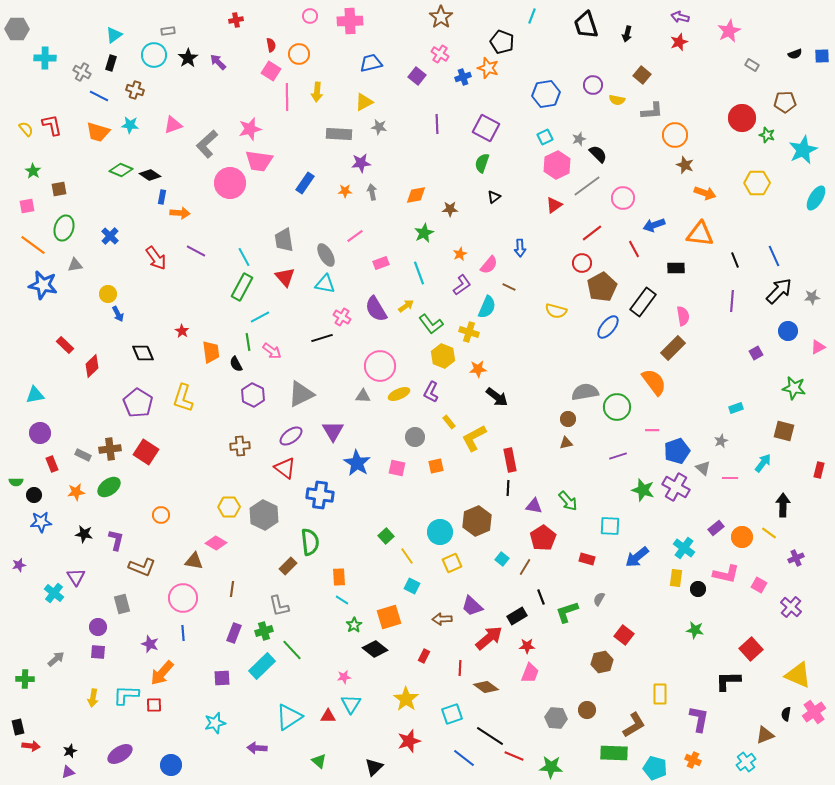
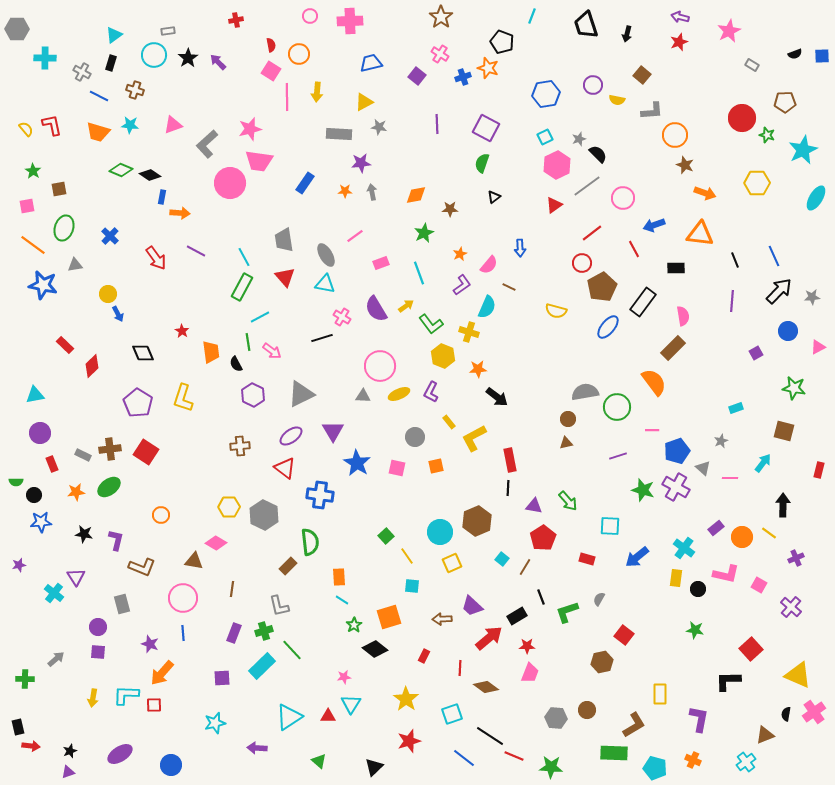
cyan square at (412, 586): rotated 21 degrees counterclockwise
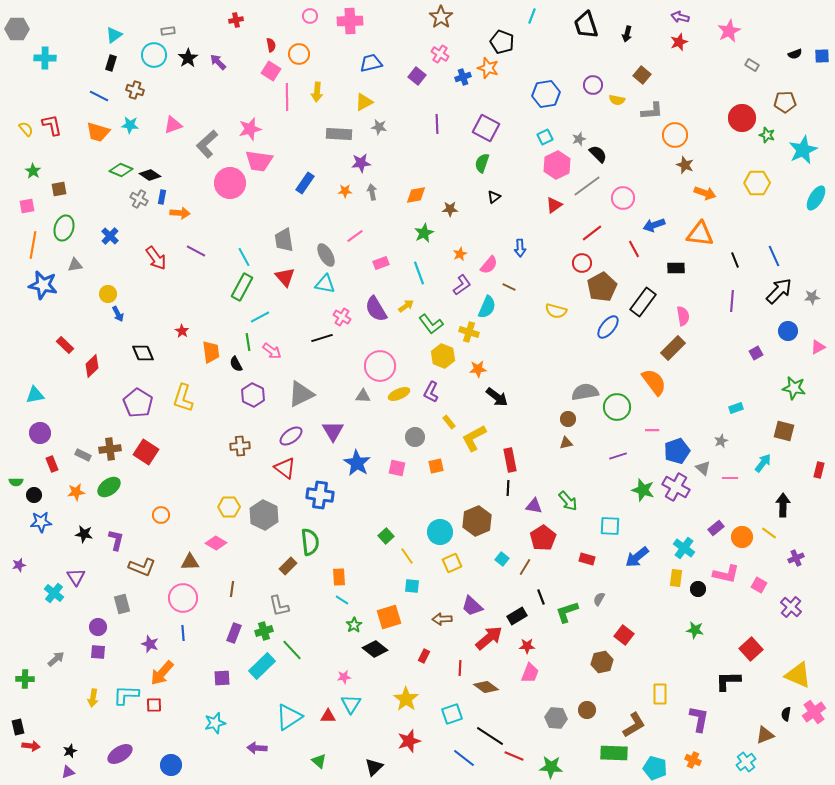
gray cross at (82, 72): moved 57 px right, 127 px down
orange line at (33, 245): rotated 64 degrees clockwise
brown triangle at (194, 561): moved 4 px left, 1 px down; rotated 12 degrees counterclockwise
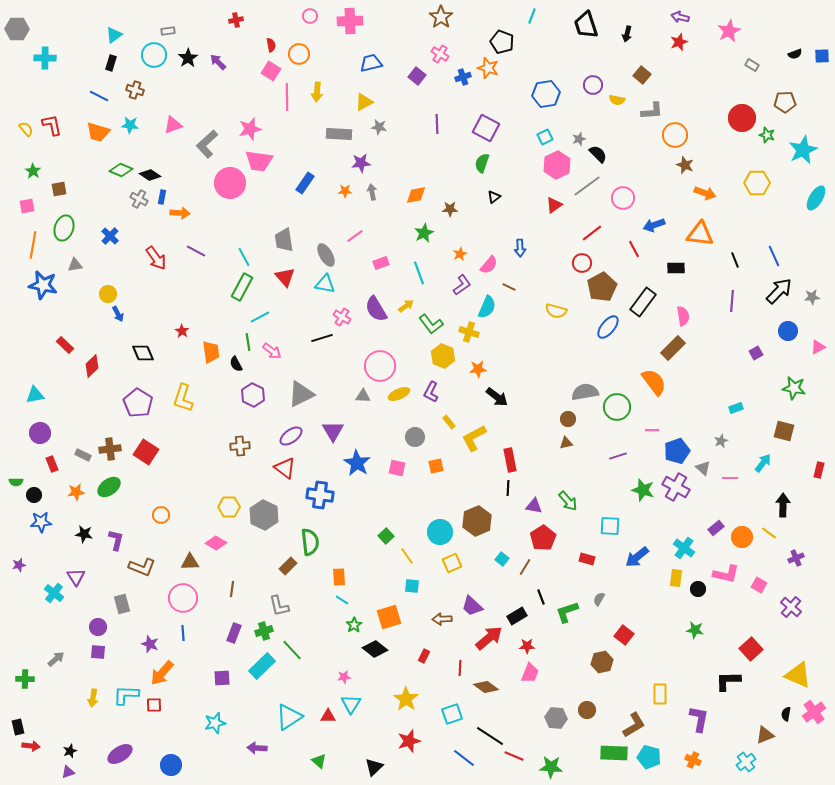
cyan pentagon at (655, 768): moved 6 px left, 11 px up
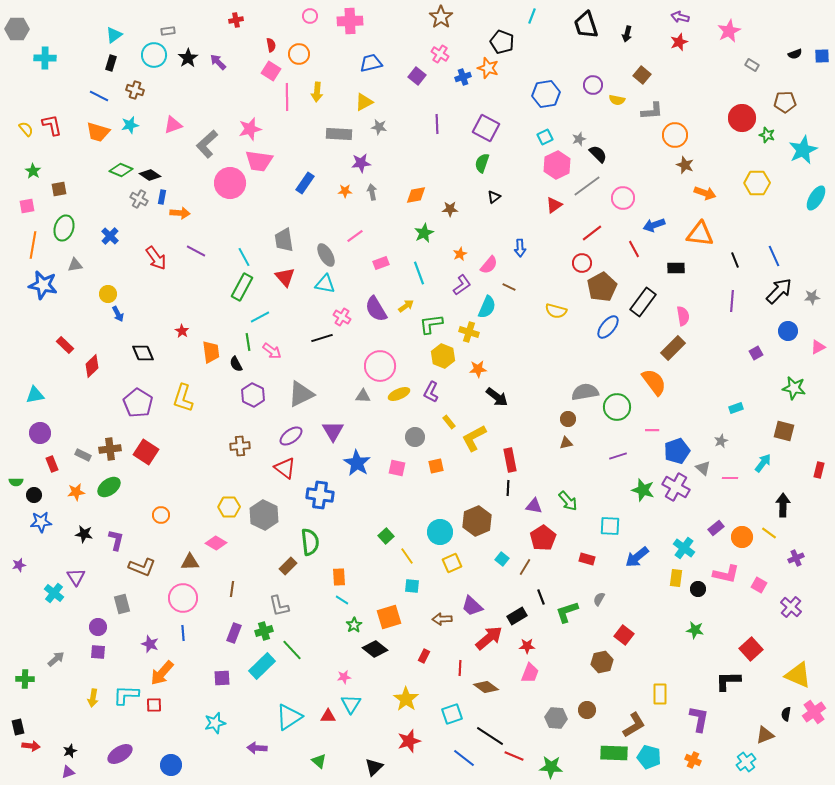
cyan star at (130, 125): rotated 18 degrees counterclockwise
green L-shape at (431, 324): rotated 120 degrees clockwise
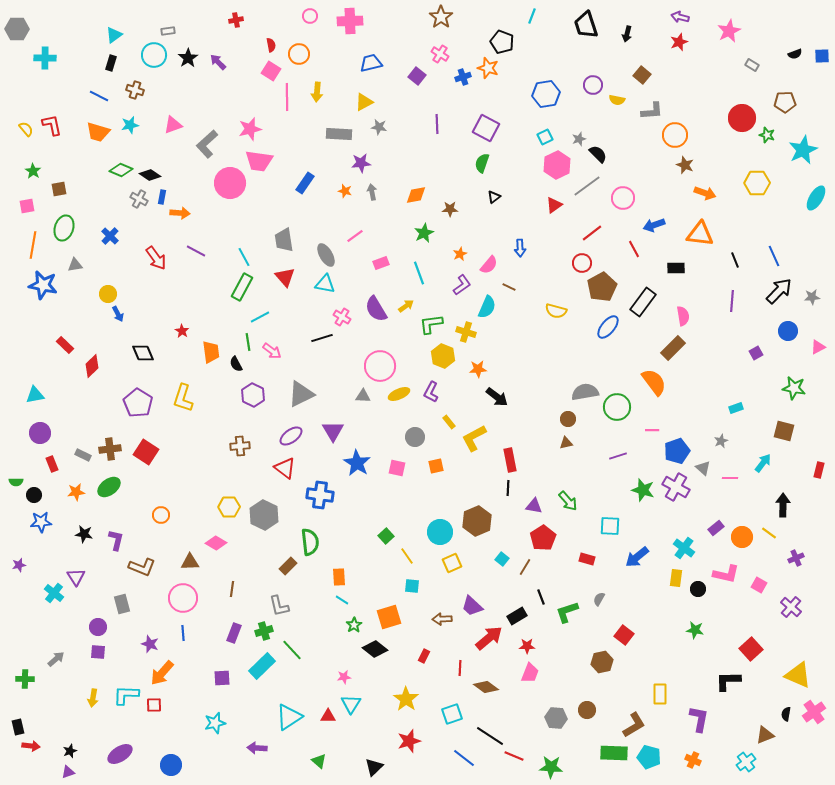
orange star at (345, 191): rotated 16 degrees clockwise
yellow cross at (469, 332): moved 3 px left
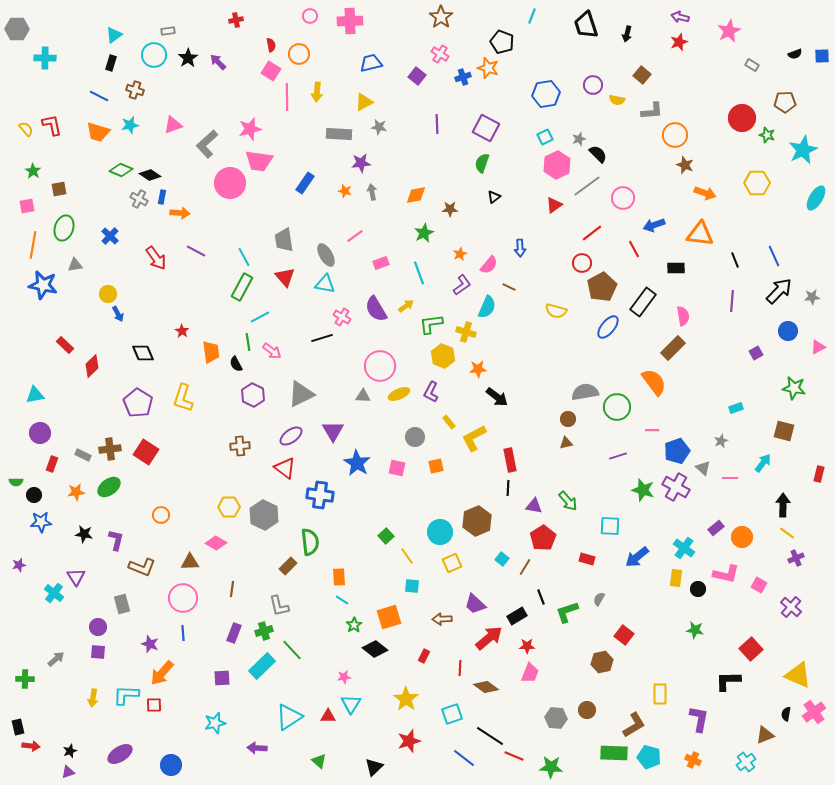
red rectangle at (52, 464): rotated 42 degrees clockwise
red rectangle at (819, 470): moved 4 px down
yellow line at (769, 533): moved 18 px right
purple trapezoid at (472, 606): moved 3 px right, 2 px up
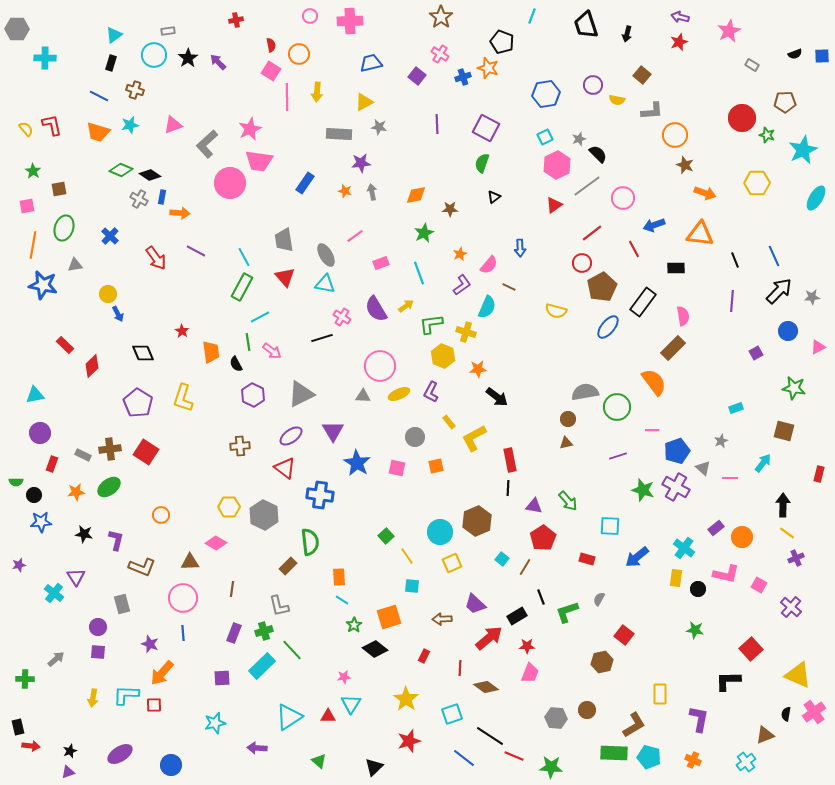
pink star at (250, 129): rotated 10 degrees counterclockwise
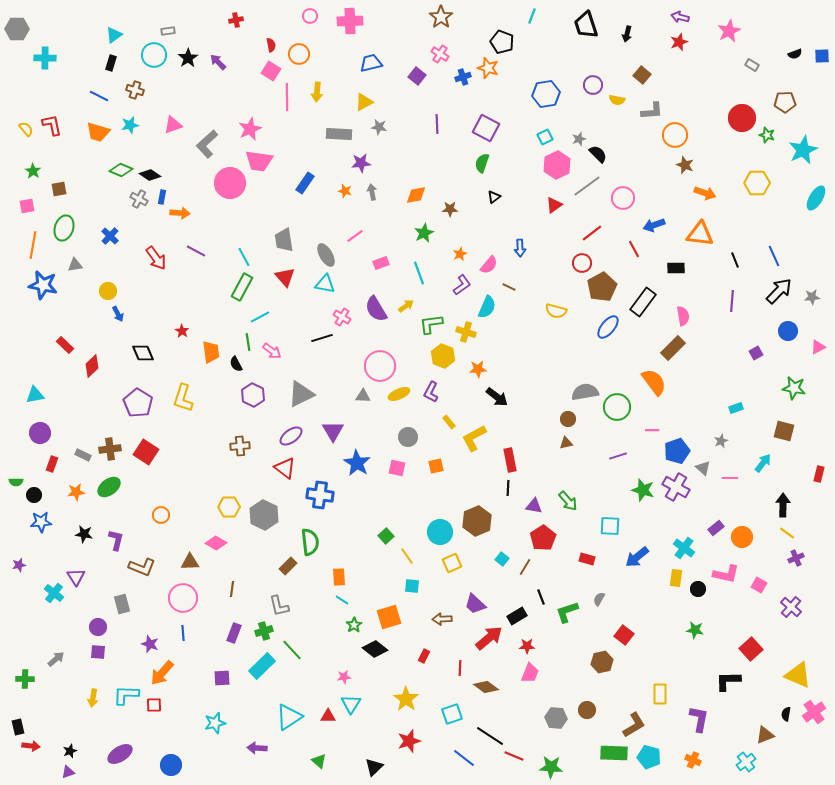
yellow circle at (108, 294): moved 3 px up
gray circle at (415, 437): moved 7 px left
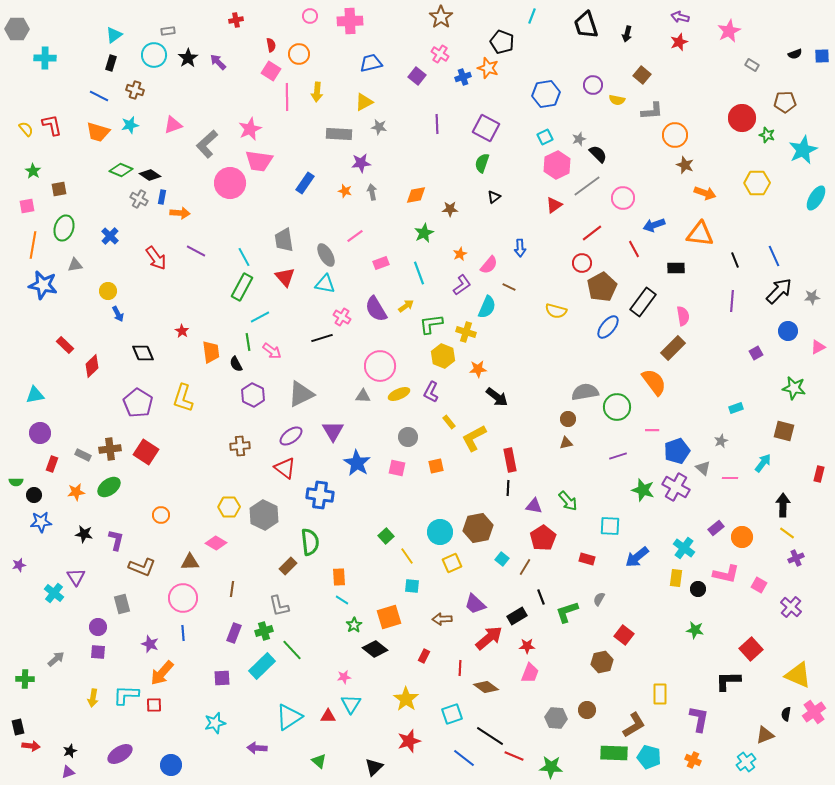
brown hexagon at (477, 521): moved 1 px right, 7 px down; rotated 12 degrees clockwise
